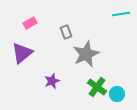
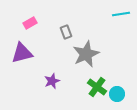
purple triangle: rotated 25 degrees clockwise
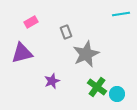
pink rectangle: moved 1 px right, 1 px up
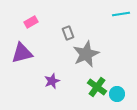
gray rectangle: moved 2 px right, 1 px down
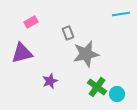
gray star: rotated 12 degrees clockwise
purple star: moved 2 px left
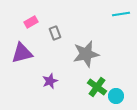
gray rectangle: moved 13 px left
cyan circle: moved 1 px left, 2 px down
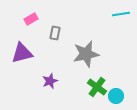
pink rectangle: moved 3 px up
gray rectangle: rotated 32 degrees clockwise
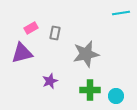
cyan line: moved 1 px up
pink rectangle: moved 9 px down
green cross: moved 7 px left, 3 px down; rotated 36 degrees counterclockwise
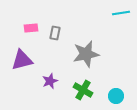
pink rectangle: rotated 24 degrees clockwise
purple triangle: moved 7 px down
green cross: moved 7 px left; rotated 30 degrees clockwise
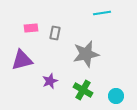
cyan line: moved 19 px left
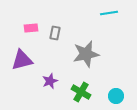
cyan line: moved 7 px right
green cross: moved 2 px left, 2 px down
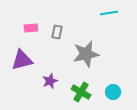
gray rectangle: moved 2 px right, 1 px up
cyan circle: moved 3 px left, 4 px up
